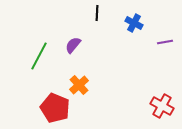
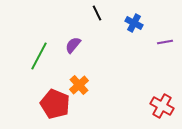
black line: rotated 28 degrees counterclockwise
red pentagon: moved 4 px up
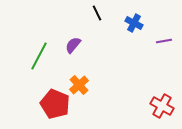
purple line: moved 1 px left, 1 px up
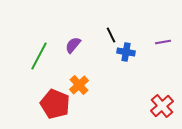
black line: moved 14 px right, 22 px down
blue cross: moved 8 px left, 29 px down; rotated 18 degrees counterclockwise
purple line: moved 1 px left, 1 px down
red cross: rotated 20 degrees clockwise
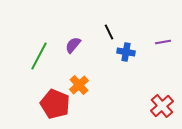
black line: moved 2 px left, 3 px up
